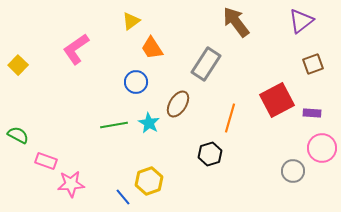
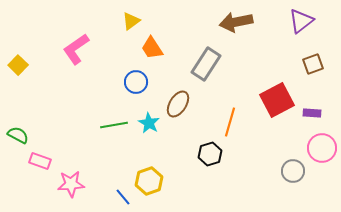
brown arrow: rotated 64 degrees counterclockwise
orange line: moved 4 px down
pink rectangle: moved 6 px left
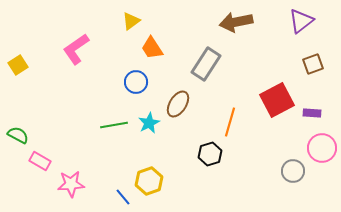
yellow square: rotated 12 degrees clockwise
cyan star: rotated 15 degrees clockwise
pink rectangle: rotated 10 degrees clockwise
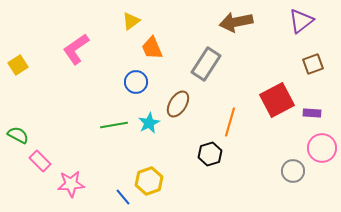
orange trapezoid: rotated 10 degrees clockwise
pink rectangle: rotated 15 degrees clockwise
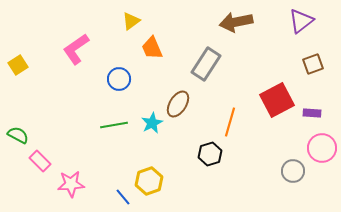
blue circle: moved 17 px left, 3 px up
cyan star: moved 3 px right
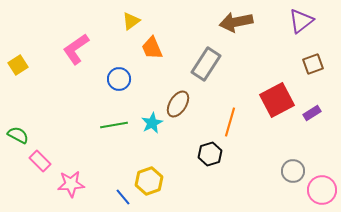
purple rectangle: rotated 36 degrees counterclockwise
pink circle: moved 42 px down
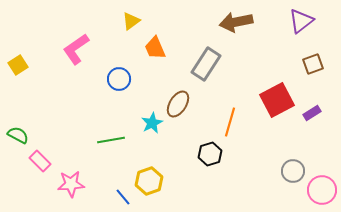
orange trapezoid: moved 3 px right
green line: moved 3 px left, 15 px down
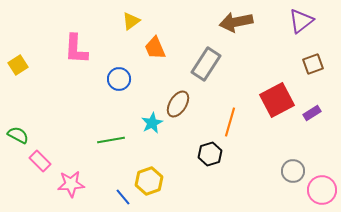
pink L-shape: rotated 52 degrees counterclockwise
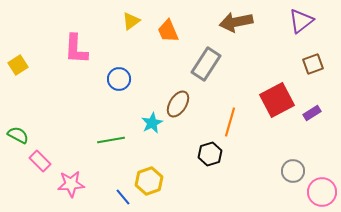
orange trapezoid: moved 13 px right, 17 px up
pink circle: moved 2 px down
